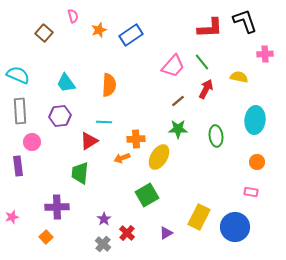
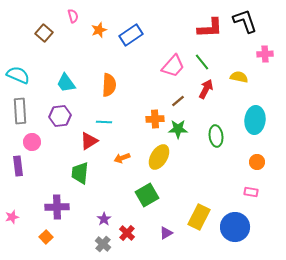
orange cross: moved 19 px right, 20 px up
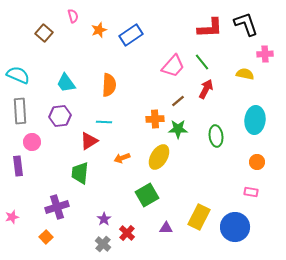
black L-shape: moved 1 px right, 3 px down
yellow semicircle: moved 6 px right, 3 px up
purple cross: rotated 15 degrees counterclockwise
purple triangle: moved 5 px up; rotated 32 degrees clockwise
